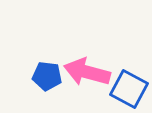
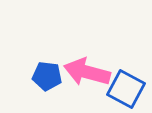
blue square: moved 3 px left
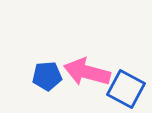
blue pentagon: rotated 12 degrees counterclockwise
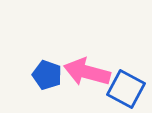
blue pentagon: moved 1 px up; rotated 24 degrees clockwise
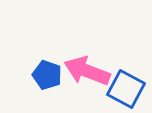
pink arrow: moved 1 px up; rotated 6 degrees clockwise
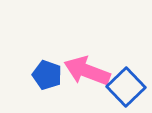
blue square: moved 2 px up; rotated 18 degrees clockwise
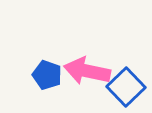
pink arrow: rotated 9 degrees counterclockwise
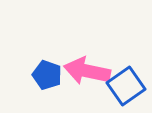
blue square: moved 1 px up; rotated 9 degrees clockwise
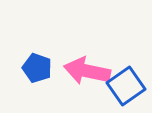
blue pentagon: moved 10 px left, 7 px up
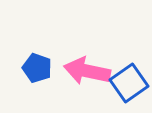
blue square: moved 3 px right, 3 px up
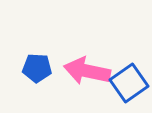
blue pentagon: rotated 16 degrees counterclockwise
